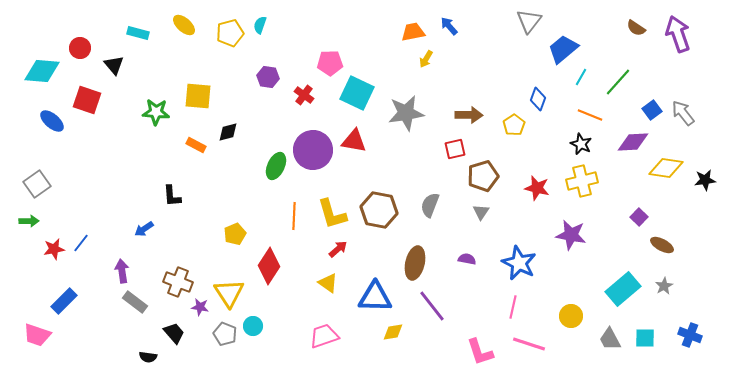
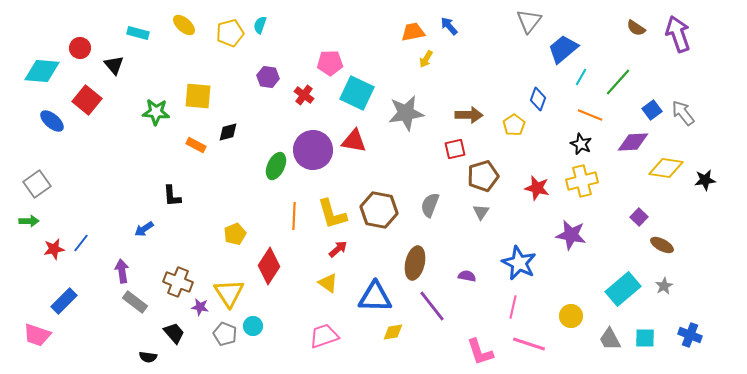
red square at (87, 100): rotated 20 degrees clockwise
purple semicircle at (467, 259): moved 17 px down
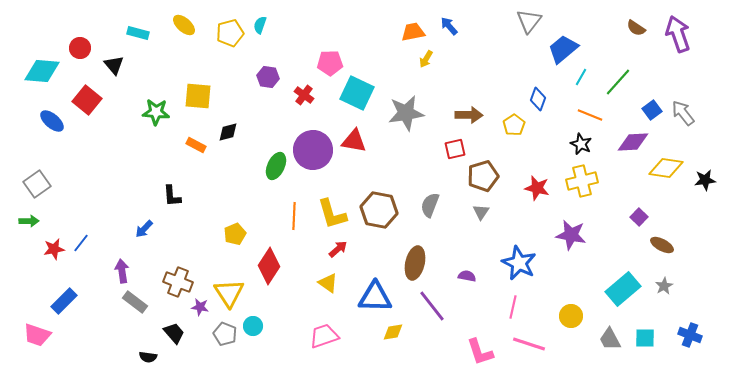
blue arrow at (144, 229): rotated 12 degrees counterclockwise
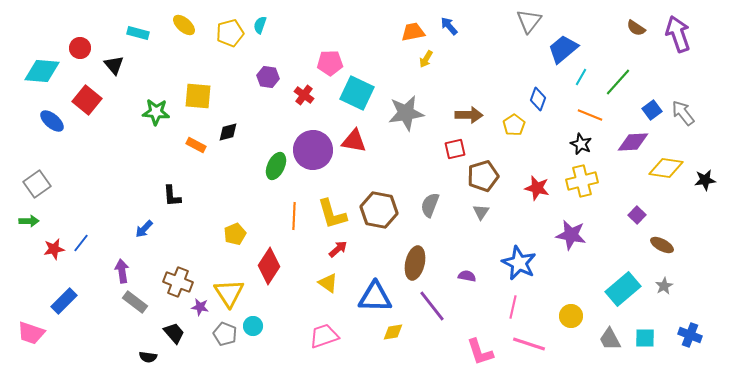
purple square at (639, 217): moved 2 px left, 2 px up
pink trapezoid at (37, 335): moved 6 px left, 2 px up
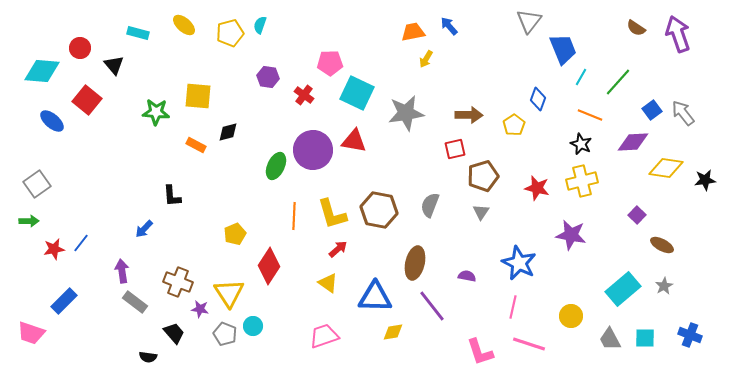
blue trapezoid at (563, 49): rotated 108 degrees clockwise
purple star at (200, 307): moved 2 px down
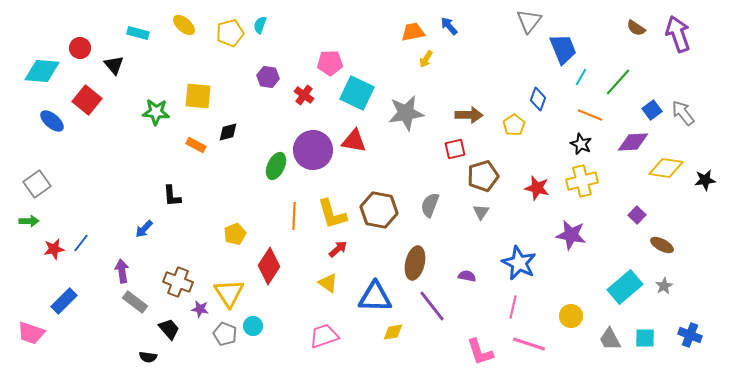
cyan rectangle at (623, 289): moved 2 px right, 2 px up
black trapezoid at (174, 333): moved 5 px left, 4 px up
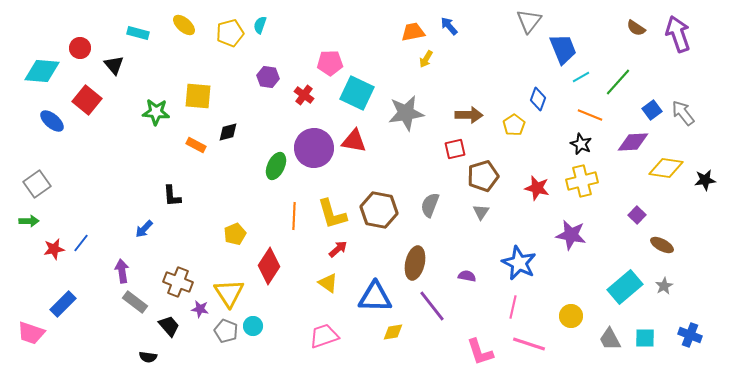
cyan line at (581, 77): rotated 30 degrees clockwise
purple circle at (313, 150): moved 1 px right, 2 px up
blue rectangle at (64, 301): moved 1 px left, 3 px down
black trapezoid at (169, 329): moved 3 px up
gray pentagon at (225, 334): moved 1 px right, 3 px up
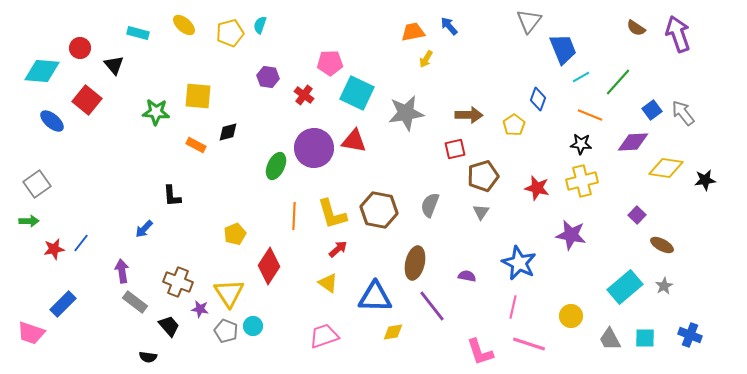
black star at (581, 144): rotated 20 degrees counterclockwise
